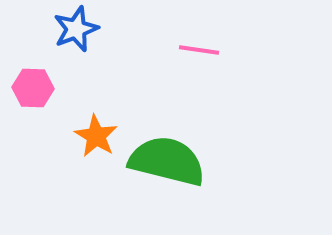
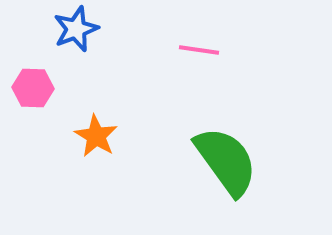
green semicircle: moved 59 px right; rotated 40 degrees clockwise
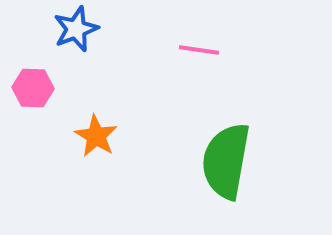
green semicircle: rotated 134 degrees counterclockwise
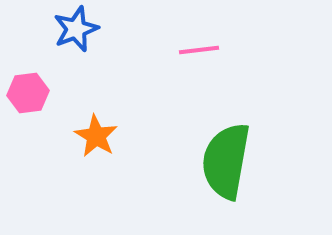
pink line: rotated 15 degrees counterclockwise
pink hexagon: moved 5 px left, 5 px down; rotated 9 degrees counterclockwise
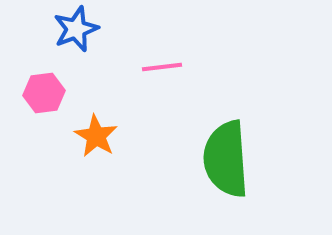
pink line: moved 37 px left, 17 px down
pink hexagon: moved 16 px right
green semicircle: moved 2 px up; rotated 14 degrees counterclockwise
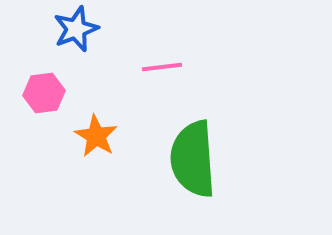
green semicircle: moved 33 px left
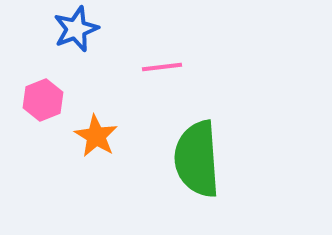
pink hexagon: moved 1 px left, 7 px down; rotated 15 degrees counterclockwise
green semicircle: moved 4 px right
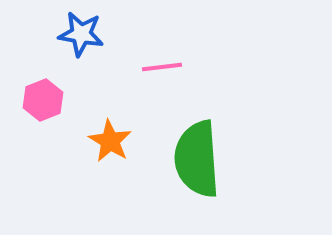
blue star: moved 5 px right, 5 px down; rotated 30 degrees clockwise
orange star: moved 14 px right, 5 px down
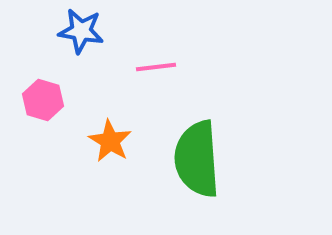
blue star: moved 3 px up
pink line: moved 6 px left
pink hexagon: rotated 21 degrees counterclockwise
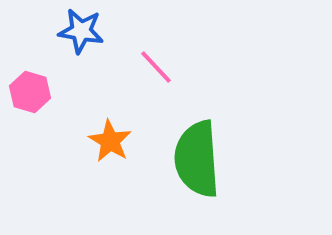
pink line: rotated 54 degrees clockwise
pink hexagon: moved 13 px left, 8 px up
